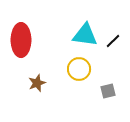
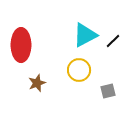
cyan triangle: rotated 36 degrees counterclockwise
red ellipse: moved 5 px down
yellow circle: moved 1 px down
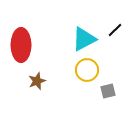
cyan triangle: moved 1 px left, 4 px down
black line: moved 2 px right, 11 px up
yellow circle: moved 8 px right
brown star: moved 2 px up
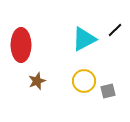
yellow circle: moved 3 px left, 11 px down
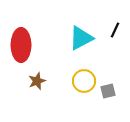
black line: rotated 21 degrees counterclockwise
cyan triangle: moved 3 px left, 1 px up
